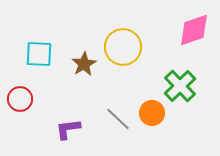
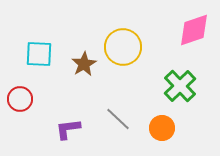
orange circle: moved 10 px right, 15 px down
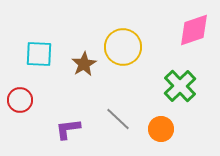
red circle: moved 1 px down
orange circle: moved 1 px left, 1 px down
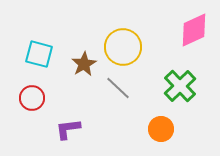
pink diamond: rotated 6 degrees counterclockwise
cyan square: rotated 12 degrees clockwise
red circle: moved 12 px right, 2 px up
gray line: moved 31 px up
